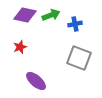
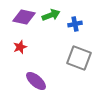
purple diamond: moved 1 px left, 2 px down
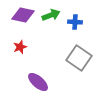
purple diamond: moved 1 px left, 2 px up
blue cross: moved 2 px up; rotated 16 degrees clockwise
gray square: rotated 15 degrees clockwise
purple ellipse: moved 2 px right, 1 px down
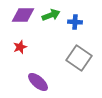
purple diamond: rotated 10 degrees counterclockwise
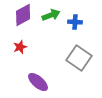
purple diamond: rotated 30 degrees counterclockwise
